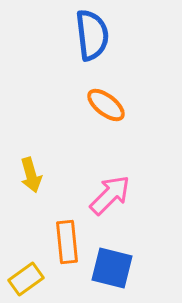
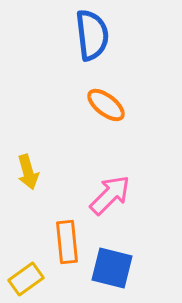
yellow arrow: moved 3 px left, 3 px up
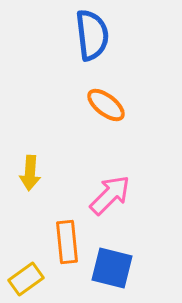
yellow arrow: moved 2 px right, 1 px down; rotated 20 degrees clockwise
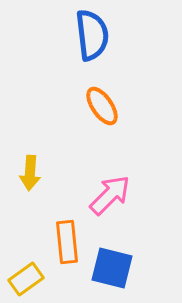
orange ellipse: moved 4 px left, 1 px down; rotated 18 degrees clockwise
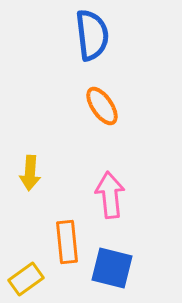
pink arrow: rotated 51 degrees counterclockwise
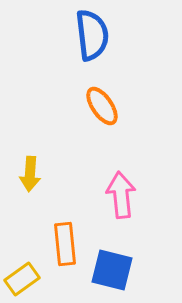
yellow arrow: moved 1 px down
pink arrow: moved 11 px right
orange rectangle: moved 2 px left, 2 px down
blue square: moved 2 px down
yellow rectangle: moved 4 px left
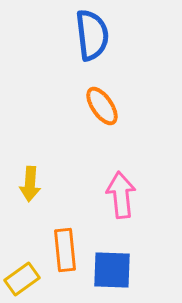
yellow arrow: moved 10 px down
orange rectangle: moved 6 px down
blue square: rotated 12 degrees counterclockwise
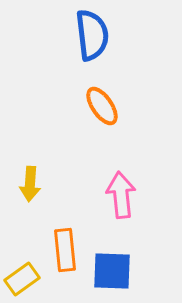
blue square: moved 1 px down
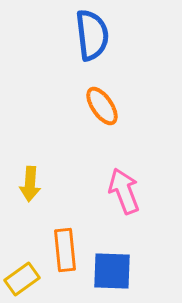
pink arrow: moved 3 px right, 4 px up; rotated 15 degrees counterclockwise
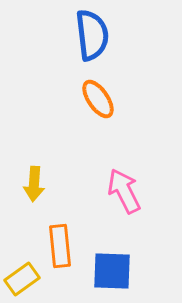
orange ellipse: moved 4 px left, 7 px up
yellow arrow: moved 4 px right
pink arrow: rotated 6 degrees counterclockwise
orange rectangle: moved 5 px left, 4 px up
